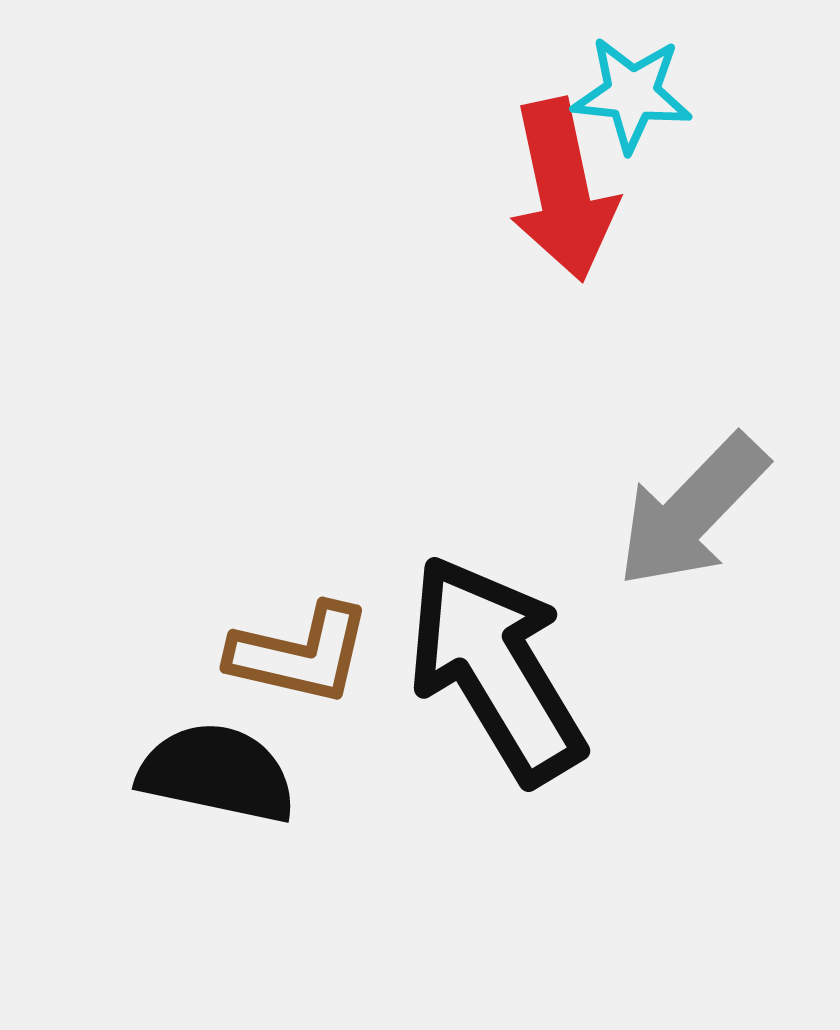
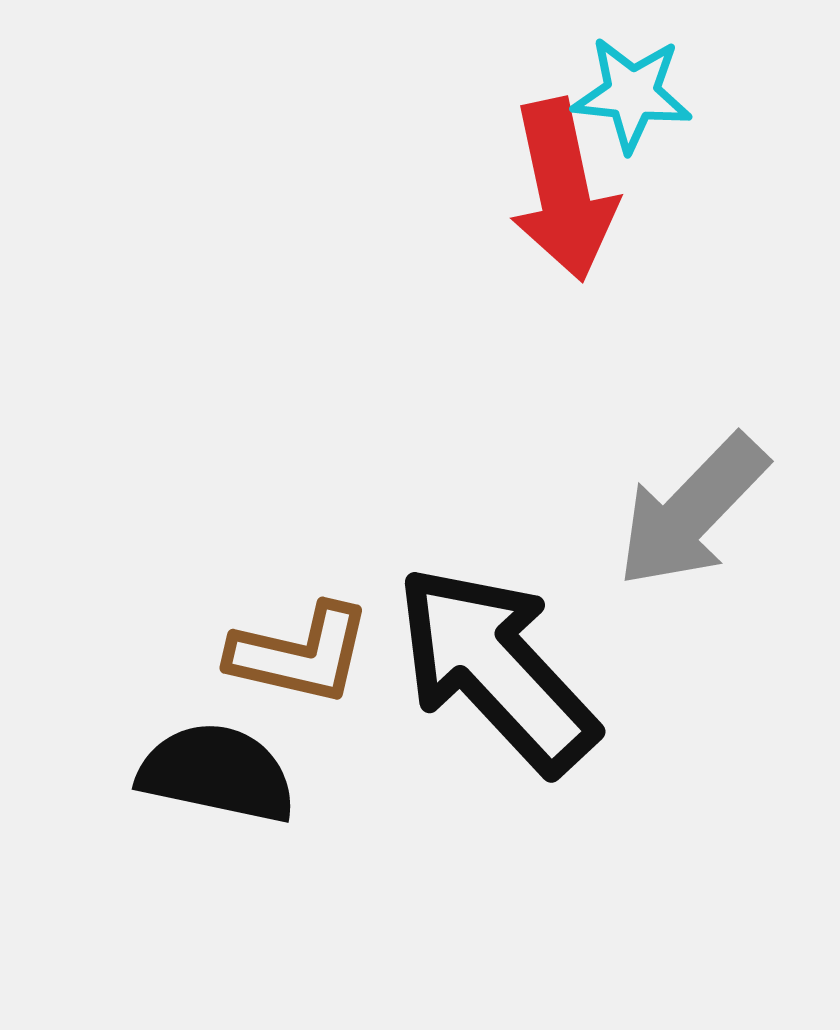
black arrow: rotated 12 degrees counterclockwise
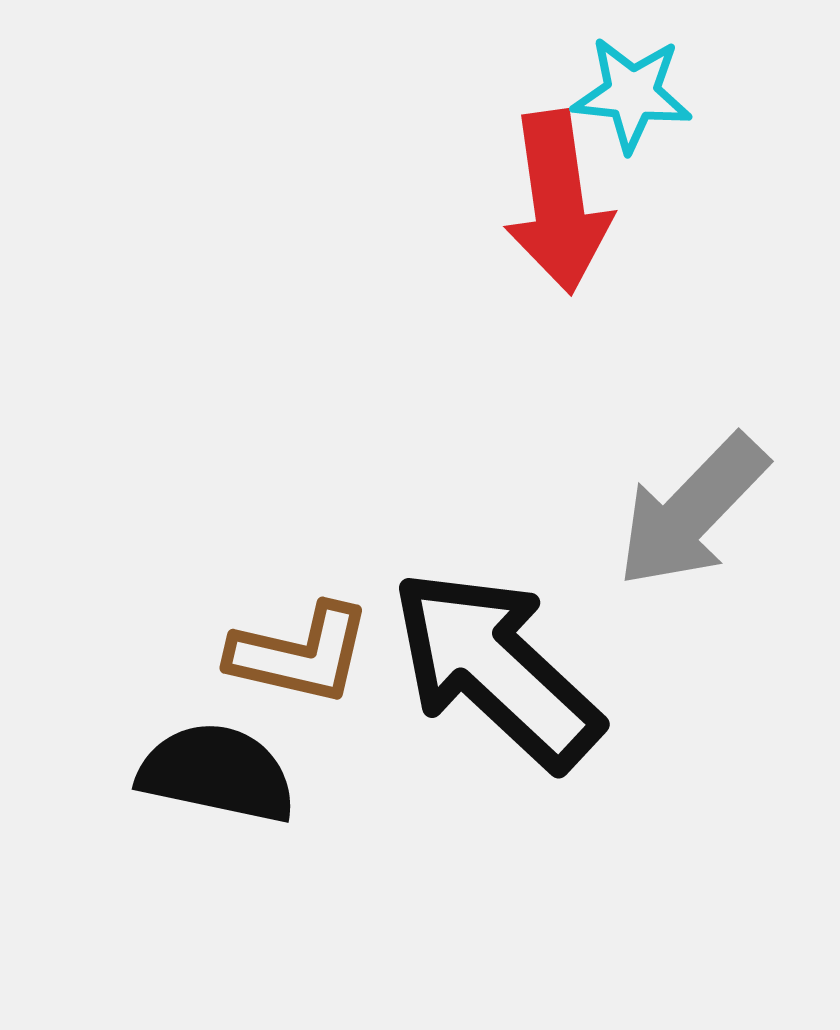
red arrow: moved 5 px left, 12 px down; rotated 4 degrees clockwise
black arrow: rotated 4 degrees counterclockwise
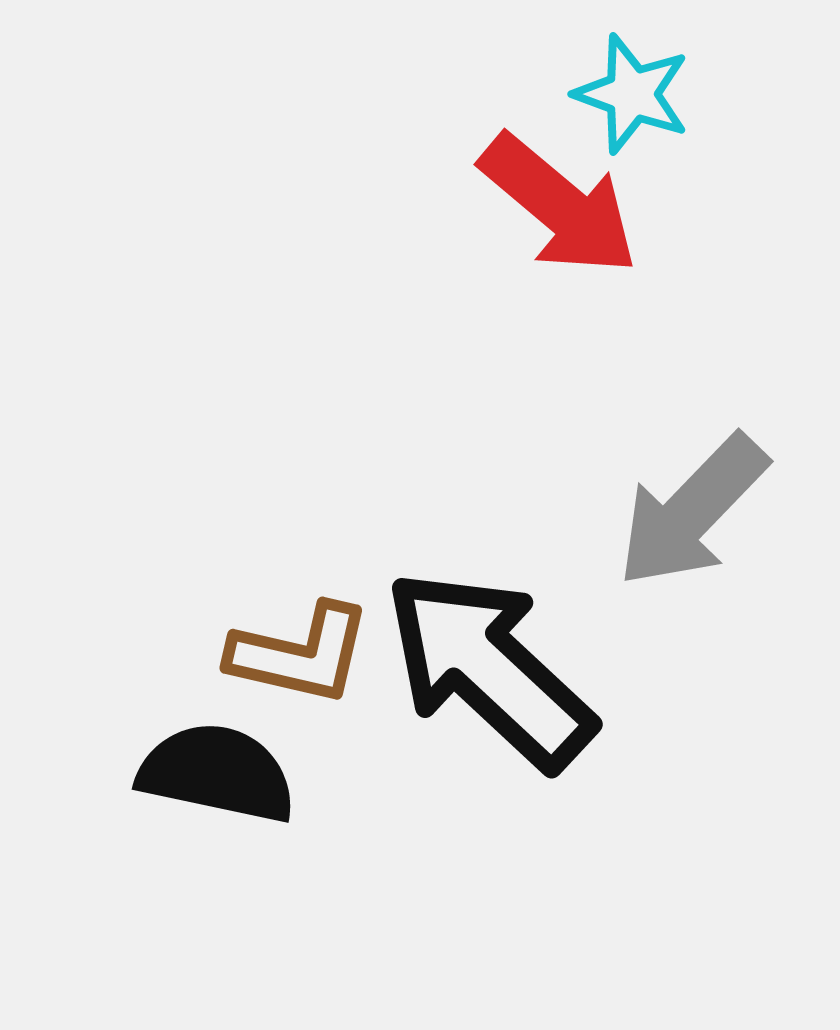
cyan star: rotated 14 degrees clockwise
red arrow: moved 1 px right, 3 px down; rotated 42 degrees counterclockwise
black arrow: moved 7 px left
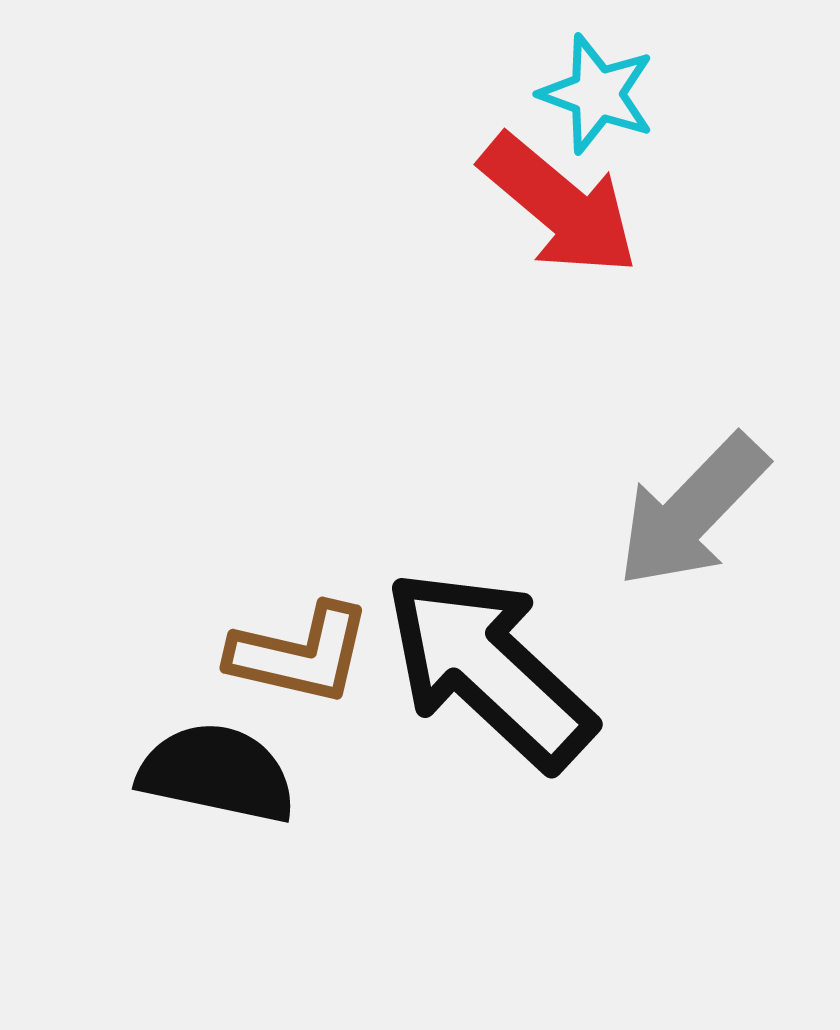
cyan star: moved 35 px left
